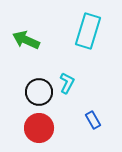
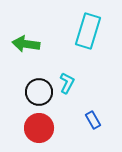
green arrow: moved 4 px down; rotated 16 degrees counterclockwise
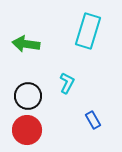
black circle: moved 11 px left, 4 px down
red circle: moved 12 px left, 2 px down
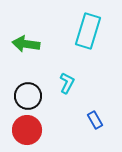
blue rectangle: moved 2 px right
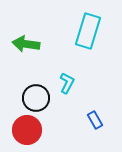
black circle: moved 8 px right, 2 px down
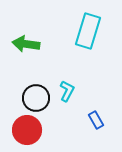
cyan L-shape: moved 8 px down
blue rectangle: moved 1 px right
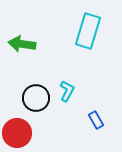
green arrow: moved 4 px left
red circle: moved 10 px left, 3 px down
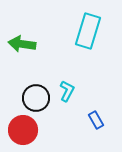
red circle: moved 6 px right, 3 px up
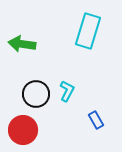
black circle: moved 4 px up
